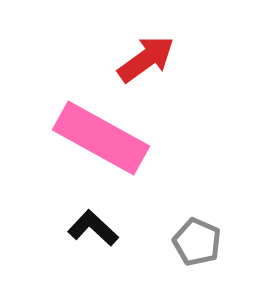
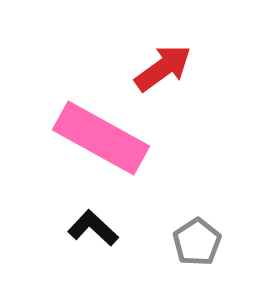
red arrow: moved 17 px right, 9 px down
gray pentagon: rotated 15 degrees clockwise
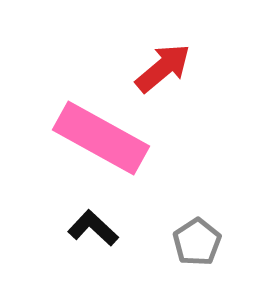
red arrow: rotated 4 degrees counterclockwise
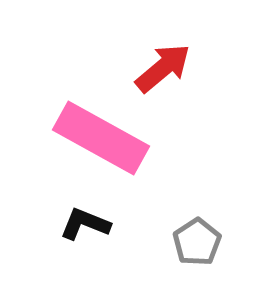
black L-shape: moved 8 px left, 4 px up; rotated 21 degrees counterclockwise
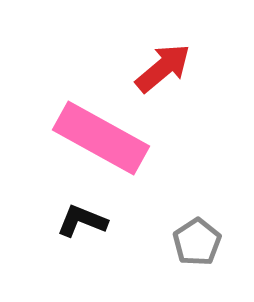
black L-shape: moved 3 px left, 3 px up
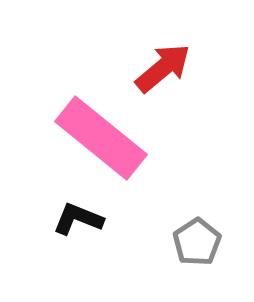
pink rectangle: rotated 10 degrees clockwise
black L-shape: moved 4 px left, 2 px up
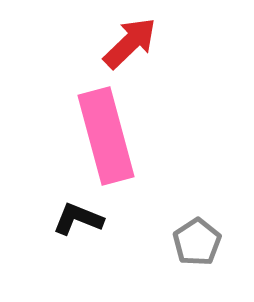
red arrow: moved 33 px left, 25 px up; rotated 4 degrees counterclockwise
pink rectangle: moved 5 px right, 2 px up; rotated 36 degrees clockwise
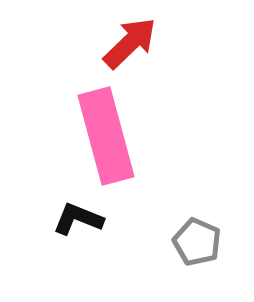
gray pentagon: rotated 15 degrees counterclockwise
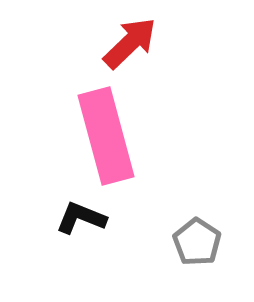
black L-shape: moved 3 px right, 1 px up
gray pentagon: rotated 9 degrees clockwise
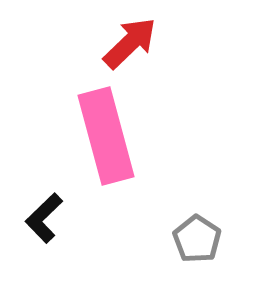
black L-shape: moved 37 px left; rotated 66 degrees counterclockwise
gray pentagon: moved 3 px up
